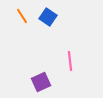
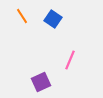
blue square: moved 5 px right, 2 px down
pink line: moved 1 px up; rotated 30 degrees clockwise
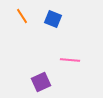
blue square: rotated 12 degrees counterclockwise
pink line: rotated 72 degrees clockwise
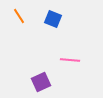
orange line: moved 3 px left
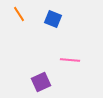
orange line: moved 2 px up
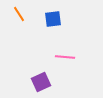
blue square: rotated 30 degrees counterclockwise
pink line: moved 5 px left, 3 px up
